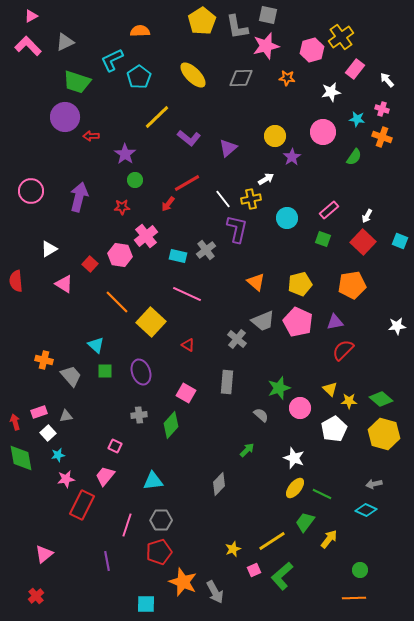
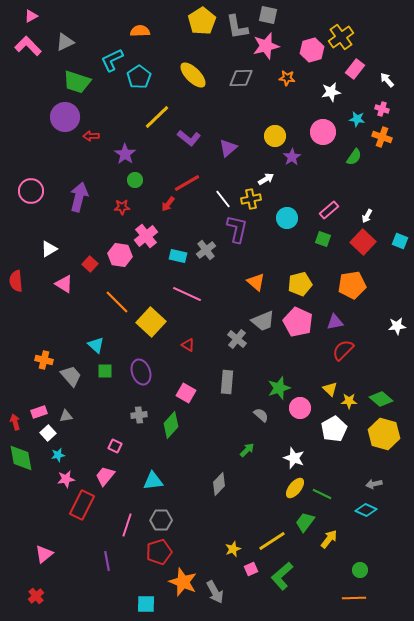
pink square at (254, 570): moved 3 px left, 1 px up
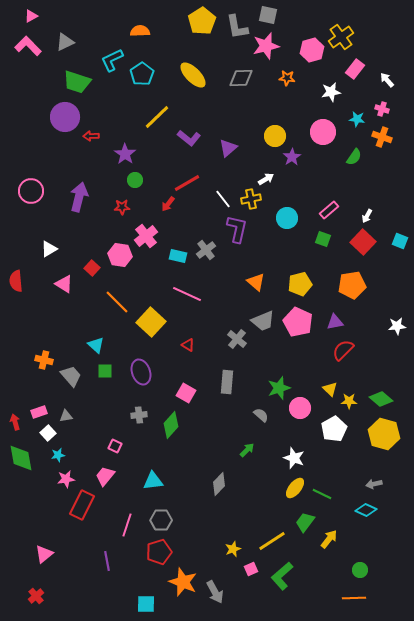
cyan pentagon at (139, 77): moved 3 px right, 3 px up
red square at (90, 264): moved 2 px right, 4 px down
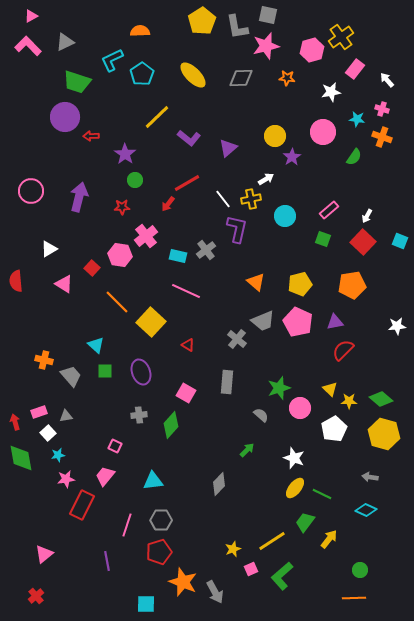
cyan circle at (287, 218): moved 2 px left, 2 px up
pink line at (187, 294): moved 1 px left, 3 px up
gray arrow at (374, 484): moved 4 px left, 7 px up; rotated 21 degrees clockwise
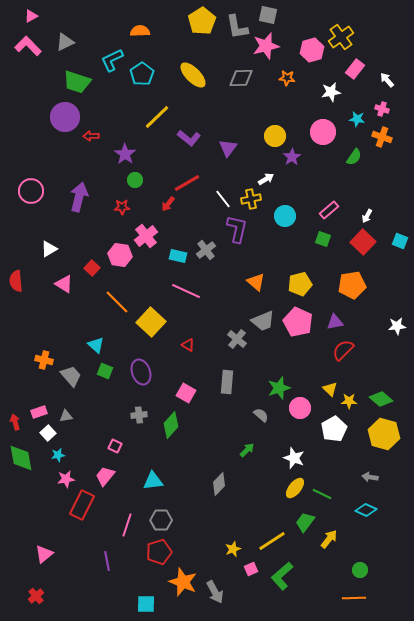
purple triangle at (228, 148): rotated 12 degrees counterclockwise
green square at (105, 371): rotated 21 degrees clockwise
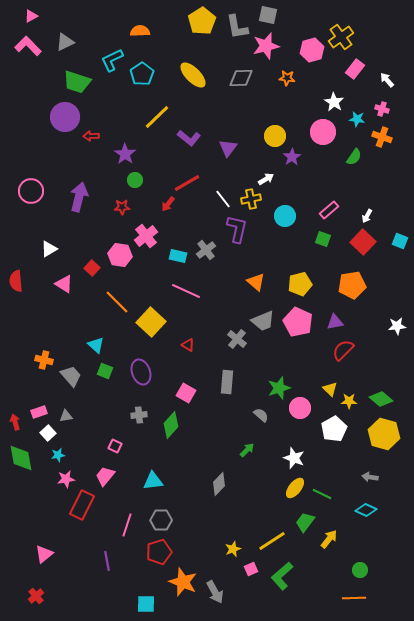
white star at (331, 92): moved 3 px right, 10 px down; rotated 30 degrees counterclockwise
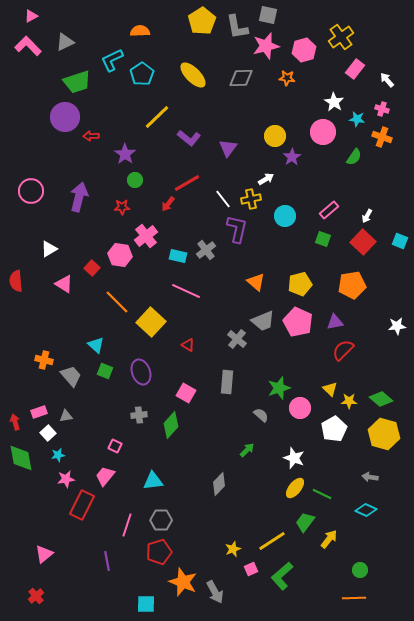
pink hexagon at (312, 50): moved 8 px left
green trapezoid at (77, 82): rotated 36 degrees counterclockwise
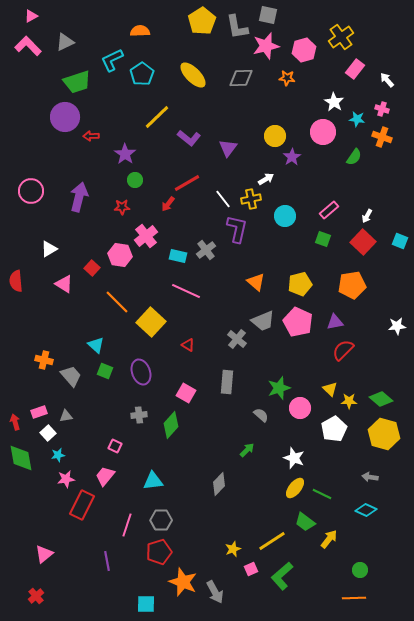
green trapezoid at (305, 522): rotated 90 degrees counterclockwise
